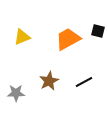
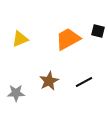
yellow triangle: moved 2 px left, 2 px down
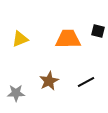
orange trapezoid: rotated 28 degrees clockwise
black line: moved 2 px right
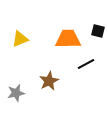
black line: moved 18 px up
gray star: rotated 12 degrees counterclockwise
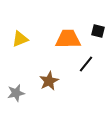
black line: rotated 24 degrees counterclockwise
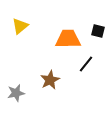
yellow triangle: moved 13 px up; rotated 18 degrees counterclockwise
brown star: moved 1 px right, 1 px up
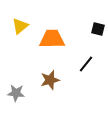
black square: moved 2 px up
orange trapezoid: moved 16 px left
brown star: rotated 12 degrees clockwise
gray star: rotated 18 degrees clockwise
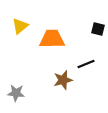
black line: rotated 30 degrees clockwise
brown star: moved 13 px right
